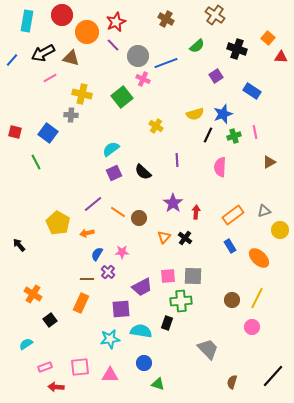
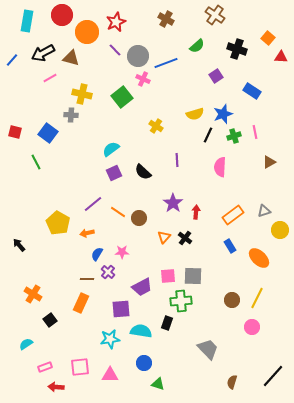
purple line at (113, 45): moved 2 px right, 5 px down
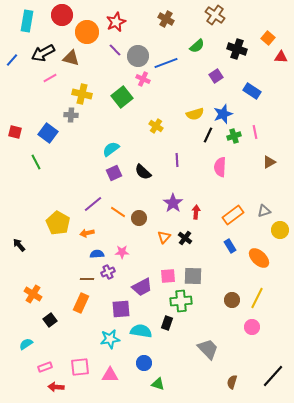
blue semicircle at (97, 254): rotated 56 degrees clockwise
purple cross at (108, 272): rotated 24 degrees clockwise
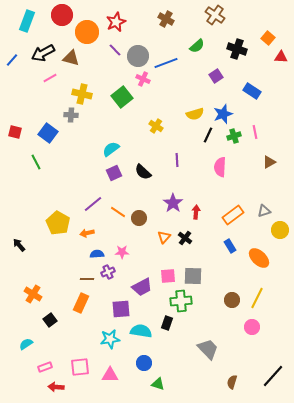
cyan rectangle at (27, 21): rotated 10 degrees clockwise
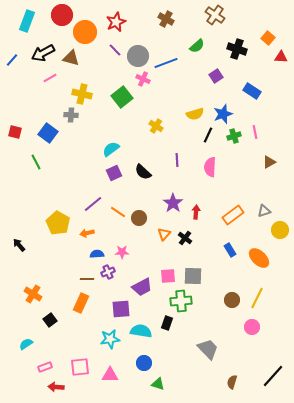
orange circle at (87, 32): moved 2 px left
pink semicircle at (220, 167): moved 10 px left
orange triangle at (164, 237): moved 3 px up
blue rectangle at (230, 246): moved 4 px down
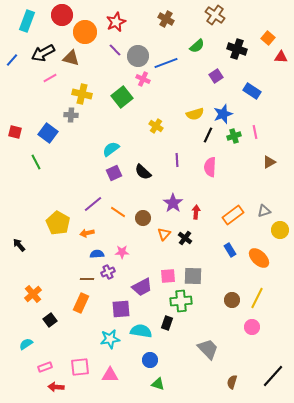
brown circle at (139, 218): moved 4 px right
orange cross at (33, 294): rotated 18 degrees clockwise
blue circle at (144, 363): moved 6 px right, 3 px up
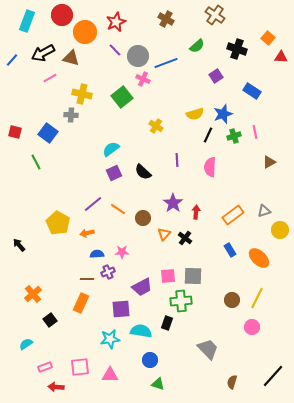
orange line at (118, 212): moved 3 px up
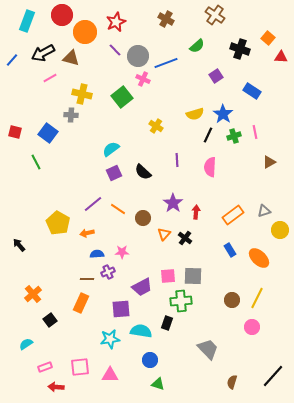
black cross at (237, 49): moved 3 px right
blue star at (223, 114): rotated 18 degrees counterclockwise
